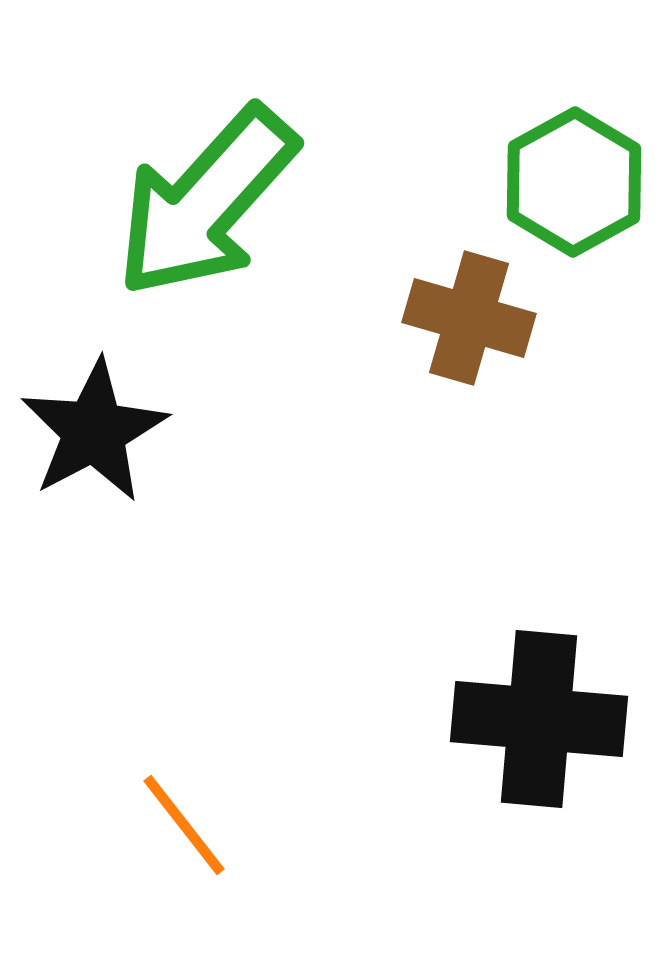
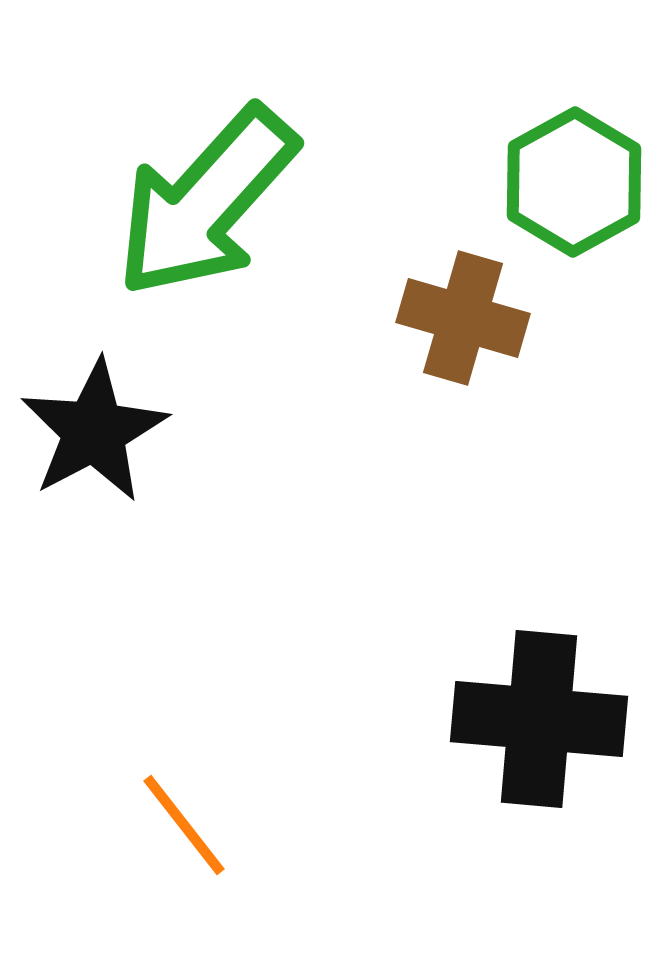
brown cross: moved 6 px left
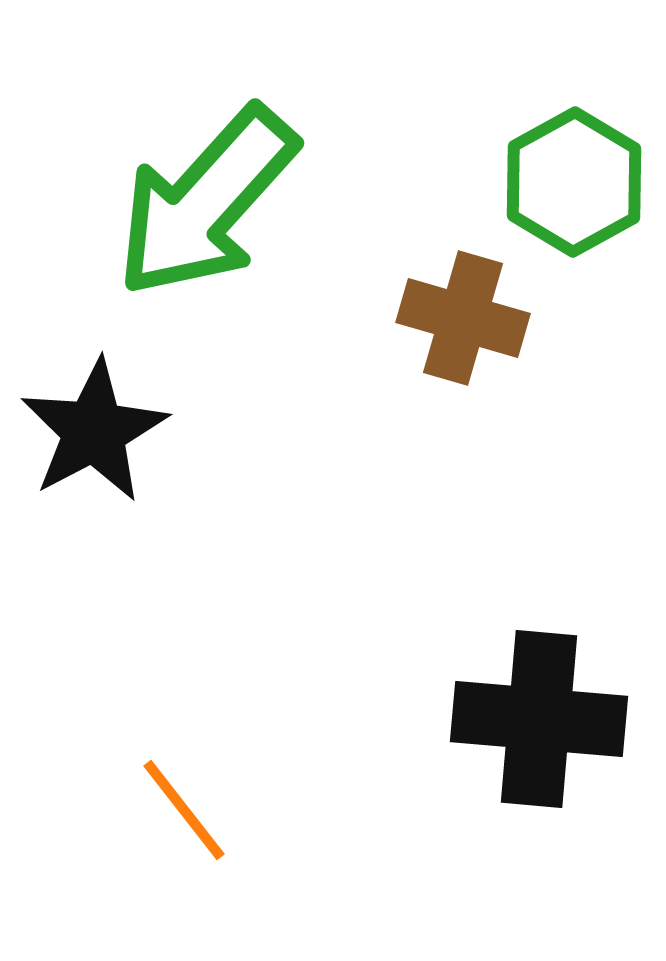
orange line: moved 15 px up
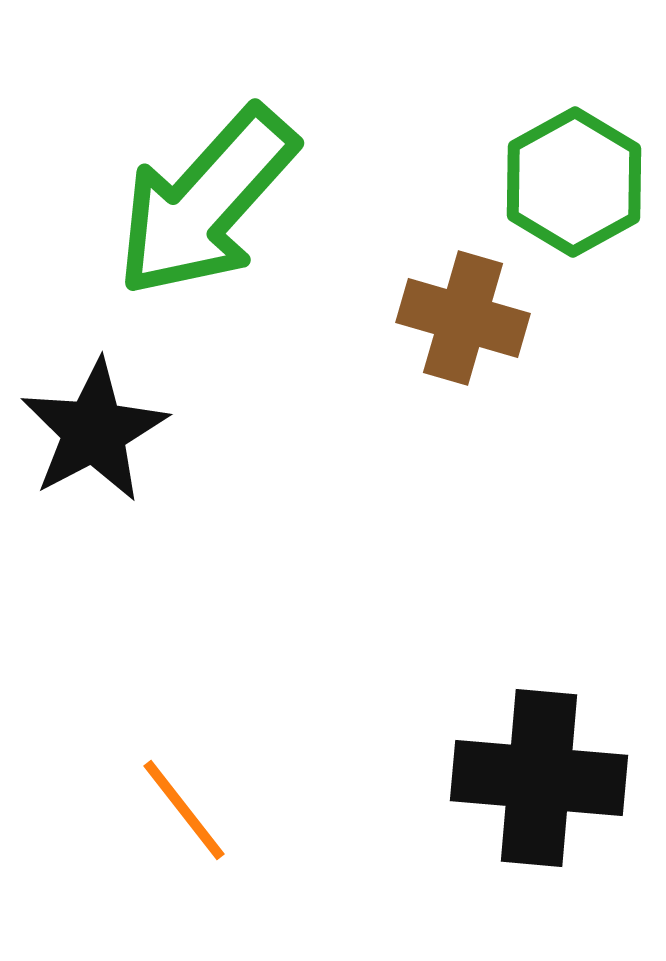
black cross: moved 59 px down
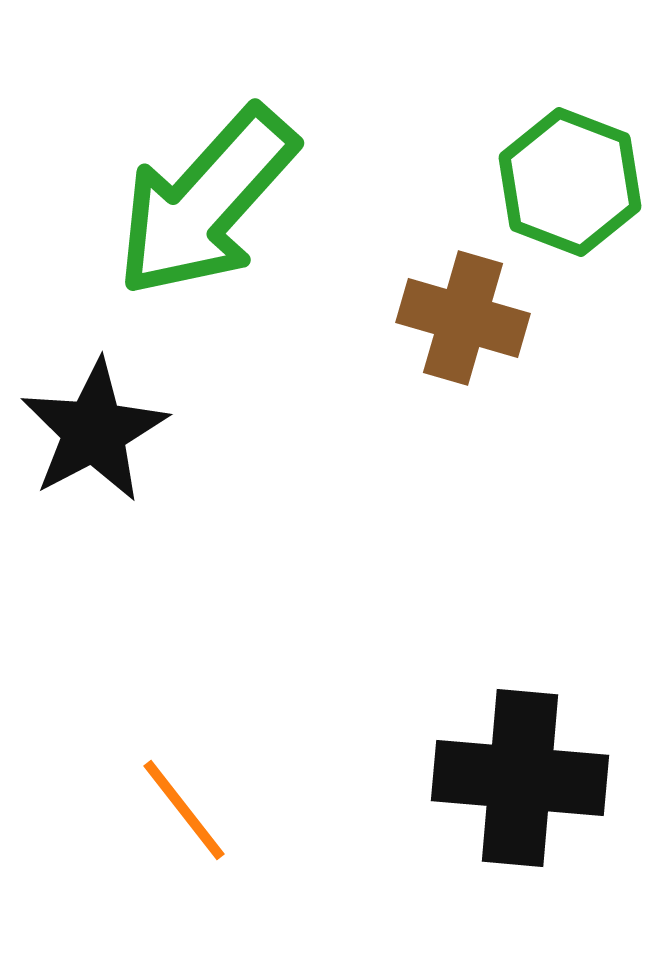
green hexagon: moved 4 px left; rotated 10 degrees counterclockwise
black cross: moved 19 px left
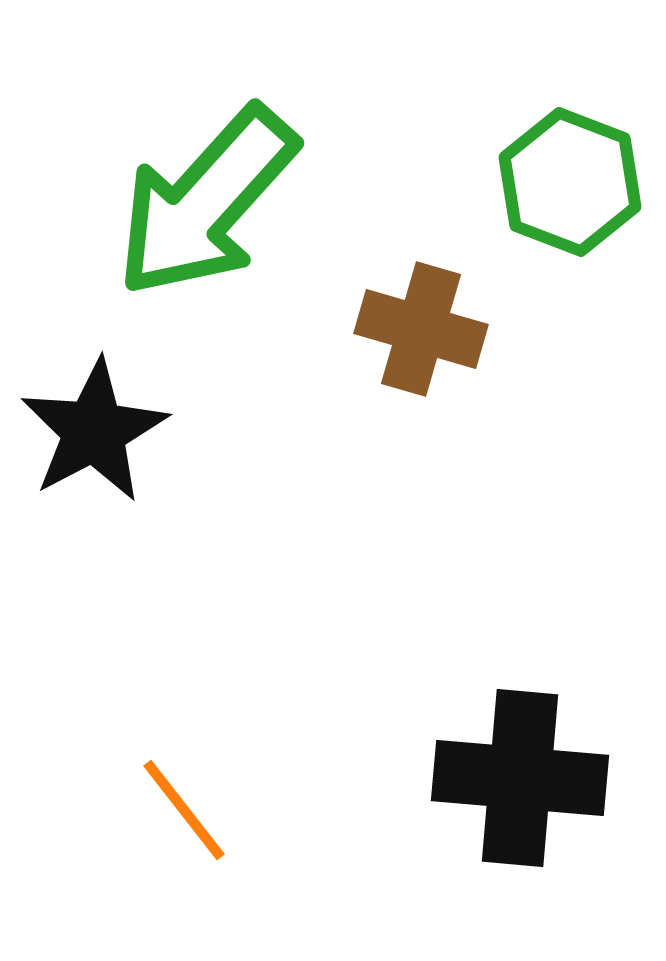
brown cross: moved 42 px left, 11 px down
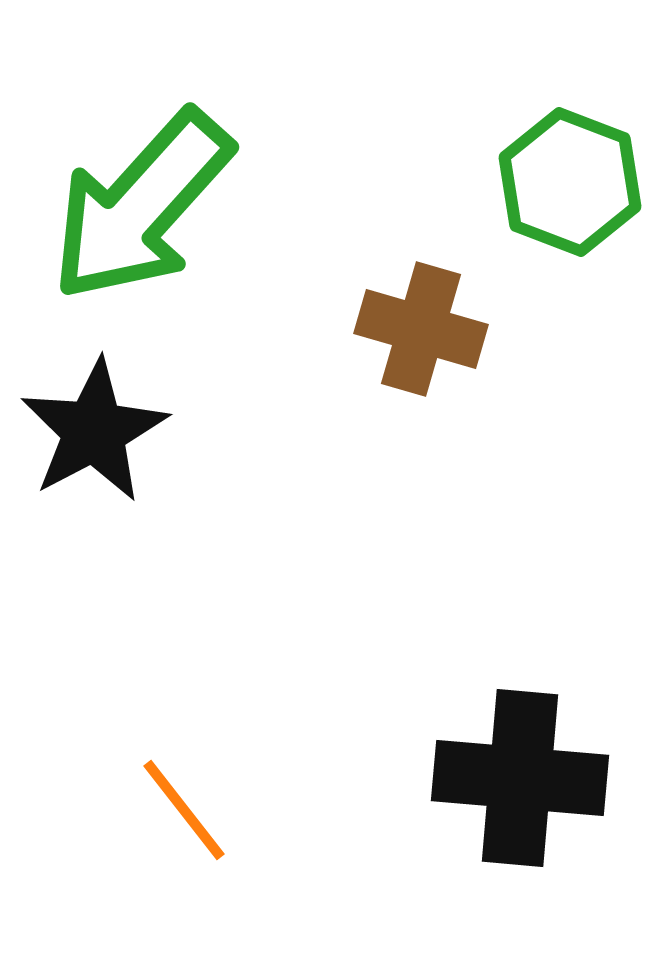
green arrow: moved 65 px left, 4 px down
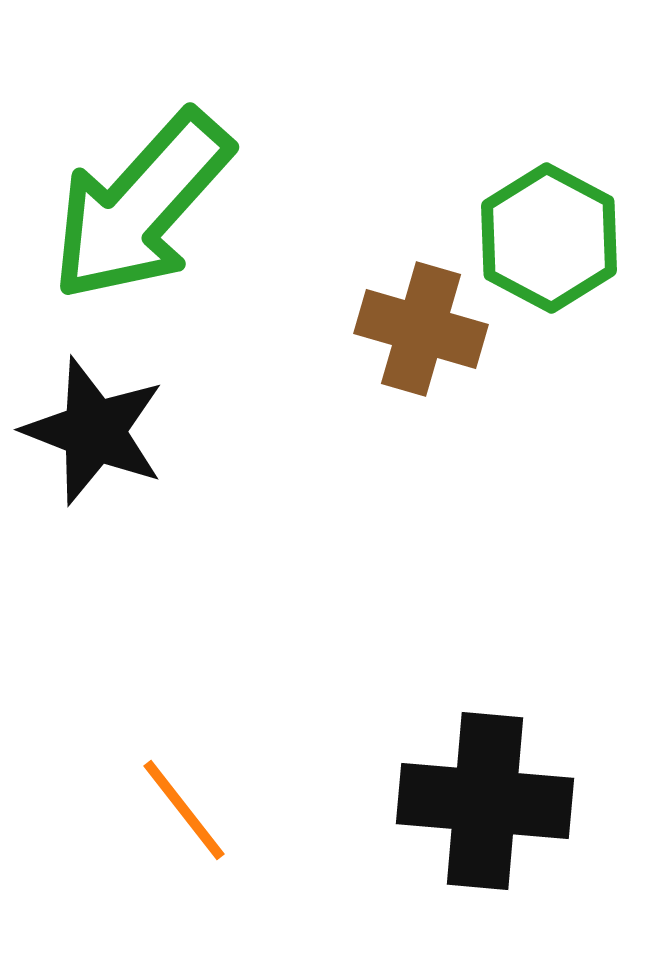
green hexagon: moved 21 px left, 56 px down; rotated 7 degrees clockwise
black star: rotated 23 degrees counterclockwise
black cross: moved 35 px left, 23 px down
